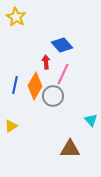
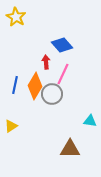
gray circle: moved 1 px left, 2 px up
cyan triangle: moved 1 px left, 1 px down; rotated 40 degrees counterclockwise
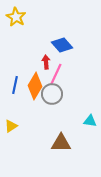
pink line: moved 7 px left
brown triangle: moved 9 px left, 6 px up
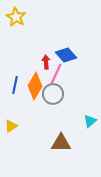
blue diamond: moved 4 px right, 10 px down
gray circle: moved 1 px right
cyan triangle: rotated 48 degrees counterclockwise
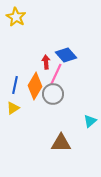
yellow triangle: moved 2 px right, 18 px up
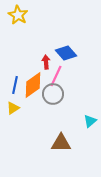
yellow star: moved 2 px right, 2 px up
blue diamond: moved 2 px up
pink line: moved 2 px down
orange diamond: moved 2 px left, 1 px up; rotated 24 degrees clockwise
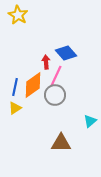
blue line: moved 2 px down
gray circle: moved 2 px right, 1 px down
yellow triangle: moved 2 px right
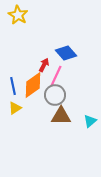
red arrow: moved 2 px left, 3 px down; rotated 32 degrees clockwise
blue line: moved 2 px left, 1 px up; rotated 24 degrees counterclockwise
brown triangle: moved 27 px up
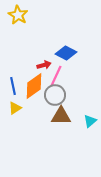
blue diamond: rotated 20 degrees counterclockwise
red arrow: rotated 48 degrees clockwise
orange diamond: moved 1 px right, 1 px down
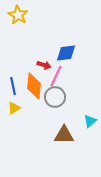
blue diamond: rotated 35 degrees counterclockwise
red arrow: rotated 32 degrees clockwise
orange diamond: rotated 48 degrees counterclockwise
gray circle: moved 2 px down
yellow triangle: moved 1 px left
brown triangle: moved 3 px right, 19 px down
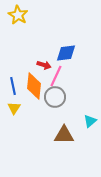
yellow triangle: rotated 24 degrees counterclockwise
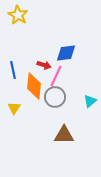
blue line: moved 16 px up
cyan triangle: moved 20 px up
